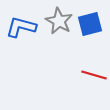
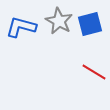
red line: moved 3 px up; rotated 15 degrees clockwise
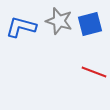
gray star: rotated 12 degrees counterclockwise
red line: rotated 10 degrees counterclockwise
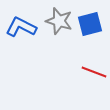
blue L-shape: rotated 12 degrees clockwise
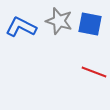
blue square: rotated 25 degrees clockwise
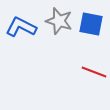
blue square: moved 1 px right
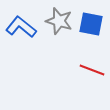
blue L-shape: rotated 12 degrees clockwise
red line: moved 2 px left, 2 px up
